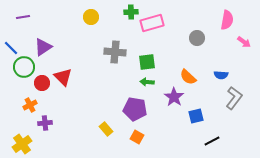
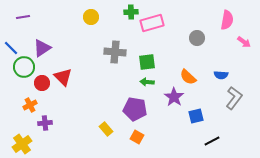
purple triangle: moved 1 px left, 1 px down
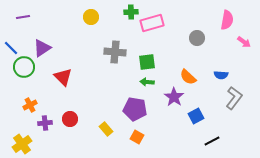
red circle: moved 28 px right, 36 px down
blue square: rotated 14 degrees counterclockwise
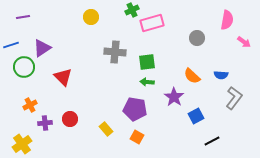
green cross: moved 1 px right, 2 px up; rotated 24 degrees counterclockwise
blue line: moved 3 px up; rotated 63 degrees counterclockwise
orange semicircle: moved 4 px right, 1 px up
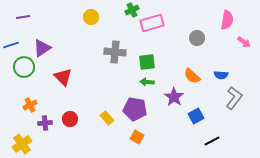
yellow rectangle: moved 1 px right, 11 px up
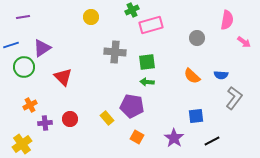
pink rectangle: moved 1 px left, 2 px down
purple star: moved 41 px down
purple pentagon: moved 3 px left, 3 px up
blue square: rotated 21 degrees clockwise
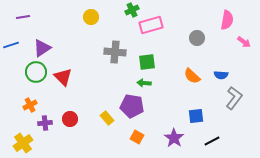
green circle: moved 12 px right, 5 px down
green arrow: moved 3 px left, 1 px down
yellow cross: moved 1 px right, 1 px up
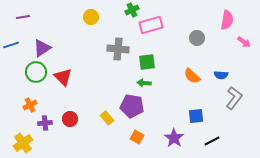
gray cross: moved 3 px right, 3 px up
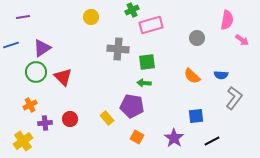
pink arrow: moved 2 px left, 2 px up
yellow cross: moved 2 px up
